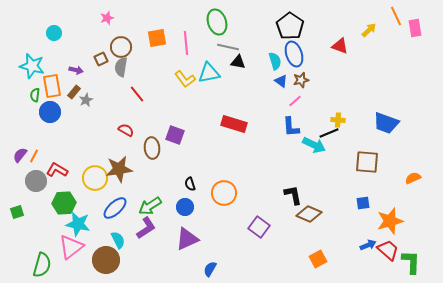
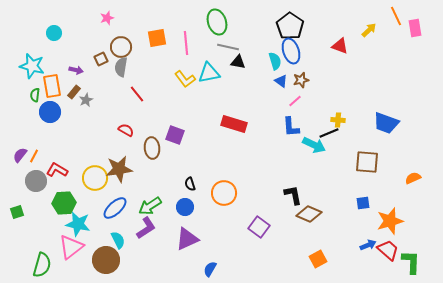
blue ellipse at (294, 54): moved 3 px left, 3 px up
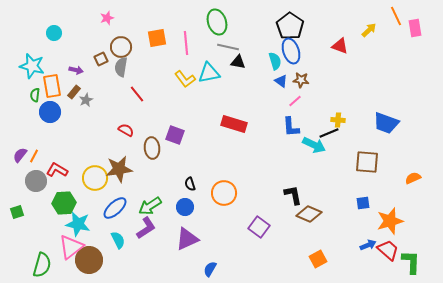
brown star at (301, 80): rotated 21 degrees clockwise
brown circle at (106, 260): moved 17 px left
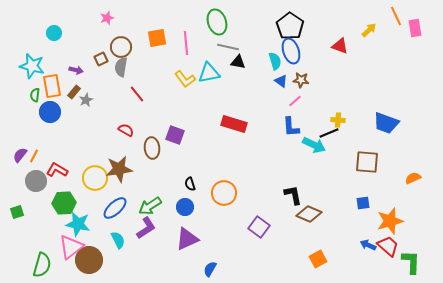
blue arrow at (368, 245): rotated 133 degrees counterclockwise
red trapezoid at (388, 250): moved 4 px up
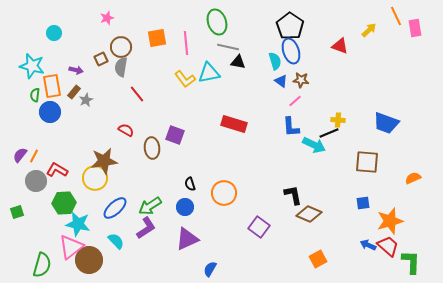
brown star at (119, 169): moved 15 px left, 8 px up
cyan semicircle at (118, 240): moved 2 px left, 1 px down; rotated 18 degrees counterclockwise
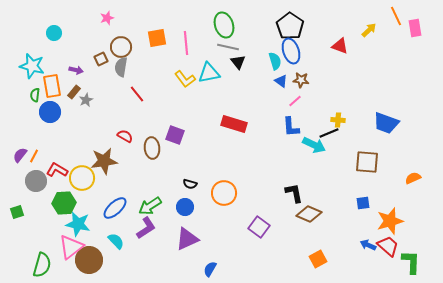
green ellipse at (217, 22): moved 7 px right, 3 px down
black triangle at (238, 62): rotated 42 degrees clockwise
red semicircle at (126, 130): moved 1 px left, 6 px down
yellow circle at (95, 178): moved 13 px left
black semicircle at (190, 184): rotated 56 degrees counterclockwise
black L-shape at (293, 195): moved 1 px right, 2 px up
